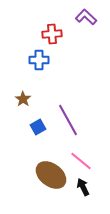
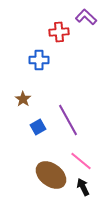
red cross: moved 7 px right, 2 px up
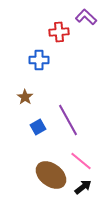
brown star: moved 2 px right, 2 px up
black arrow: rotated 78 degrees clockwise
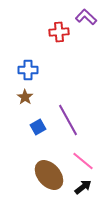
blue cross: moved 11 px left, 10 px down
pink line: moved 2 px right
brown ellipse: moved 2 px left; rotated 12 degrees clockwise
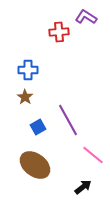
purple L-shape: rotated 10 degrees counterclockwise
pink line: moved 10 px right, 6 px up
brown ellipse: moved 14 px left, 10 px up; rotated 12 degrees counterclockwise
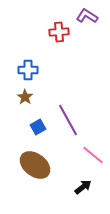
purple L-shape: moved 1 px right, 1 px up
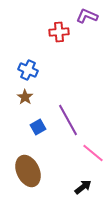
purple L-shape: rotated 10 degrees counterclockwise
blue cross: rotated 24 degrees clockwise
pink line: moved 2 px up
brown ellipse: moved 7 px left, 6 px down; rotated 28 degrees clockwise
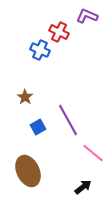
red cross: rotated 30 degrees clockwise
blue cross: moved 12 px right, 20 px up
